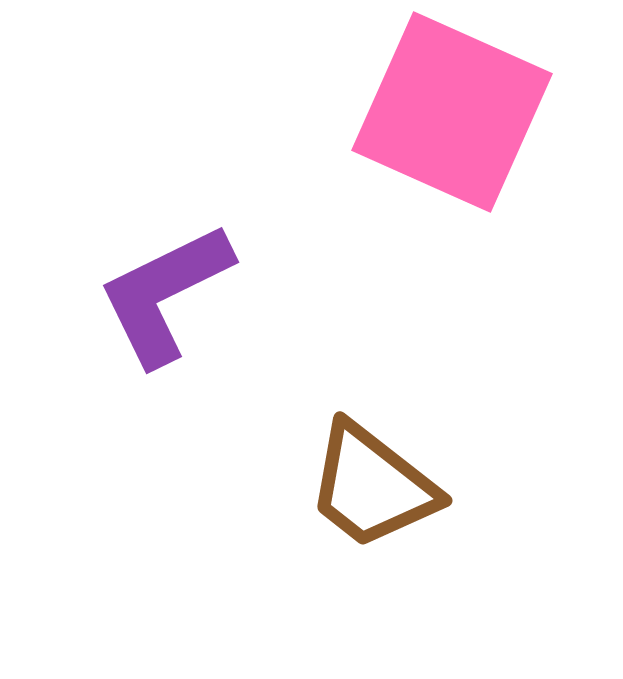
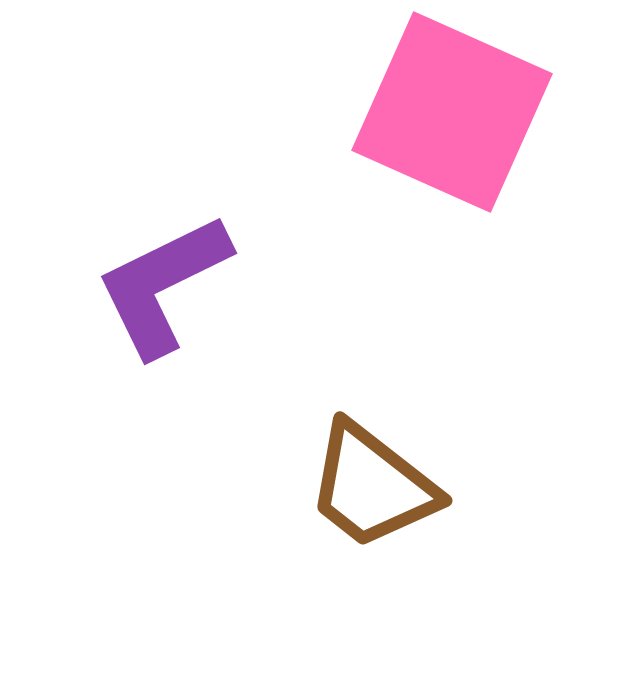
purple L-shape: moved 2 px left, 9 px up
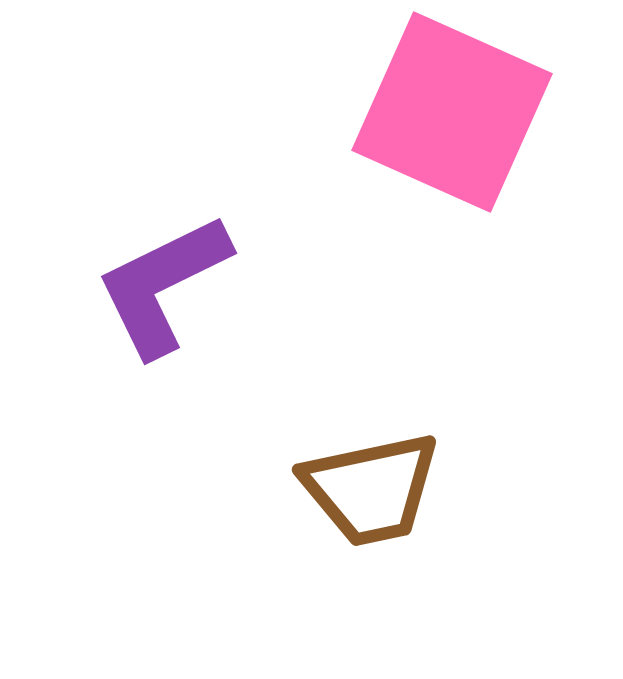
brown trapezoid: moved 1 px left, 3 px down; rotated 50 degrees counterclockwise
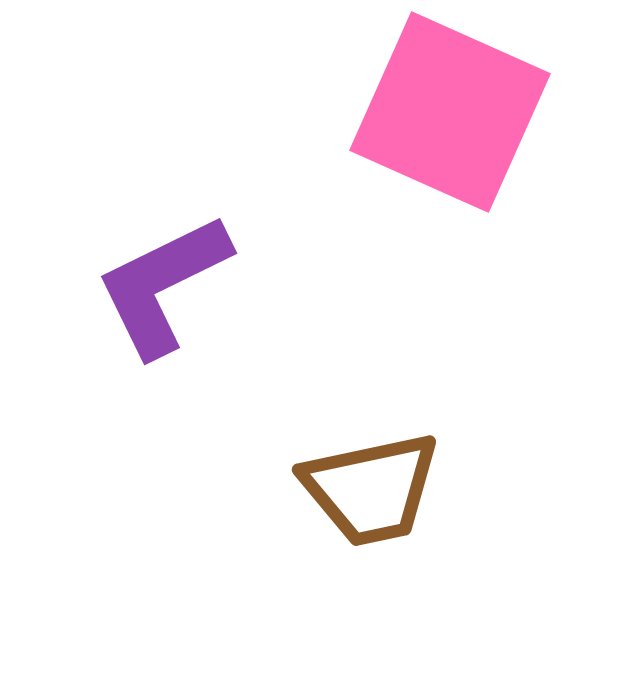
pink square: moved 2 px left
